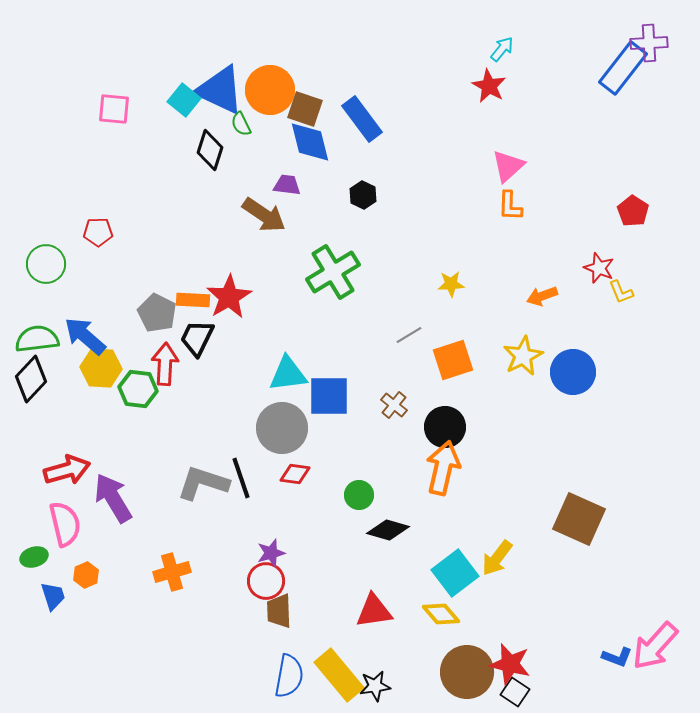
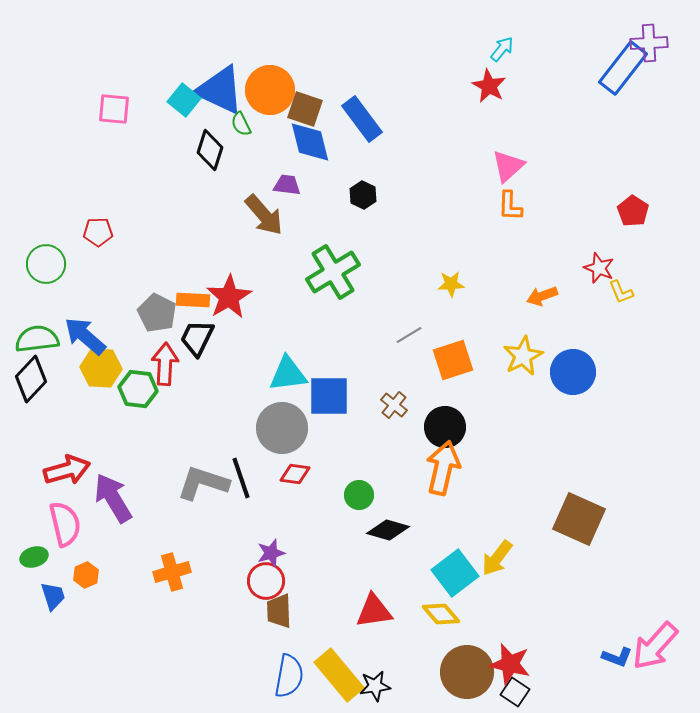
brown arrow at (264, 215): rotated 15 degrees clockwise
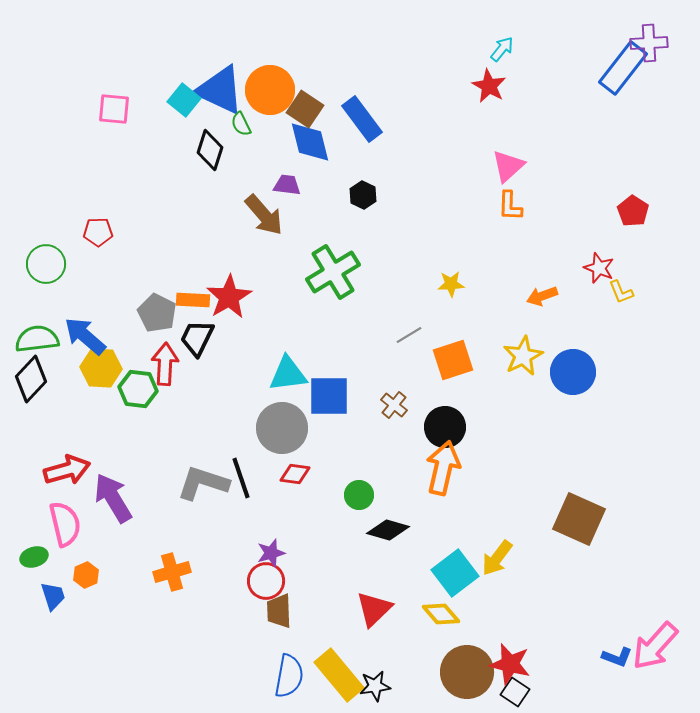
brown square at (305, 109): rotated 15 degrees clockwise
red triangle at (374, 611): moved 2 px up; rotated 36 degrees counterclockwise
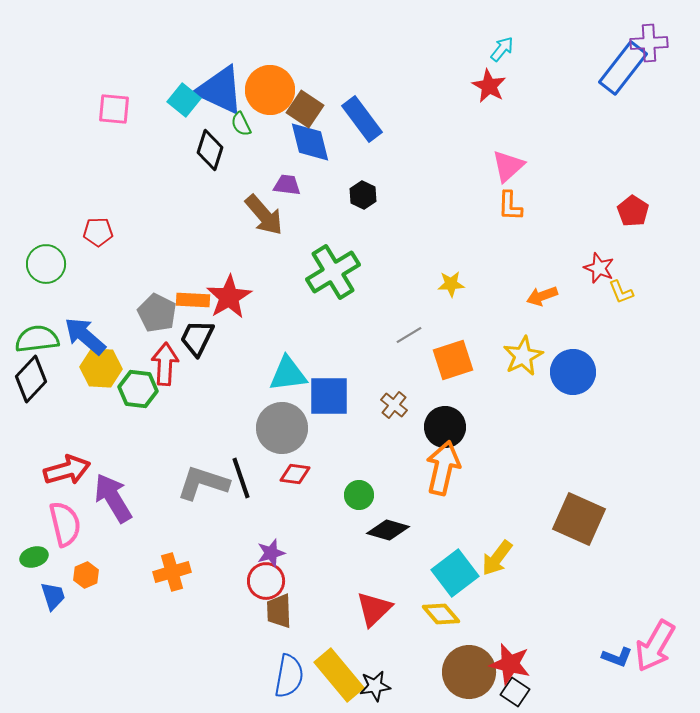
pink arrow at (655, 646): rotated 12 degrees counterclockwise
brown circle at (467, 672): moved 2 px right
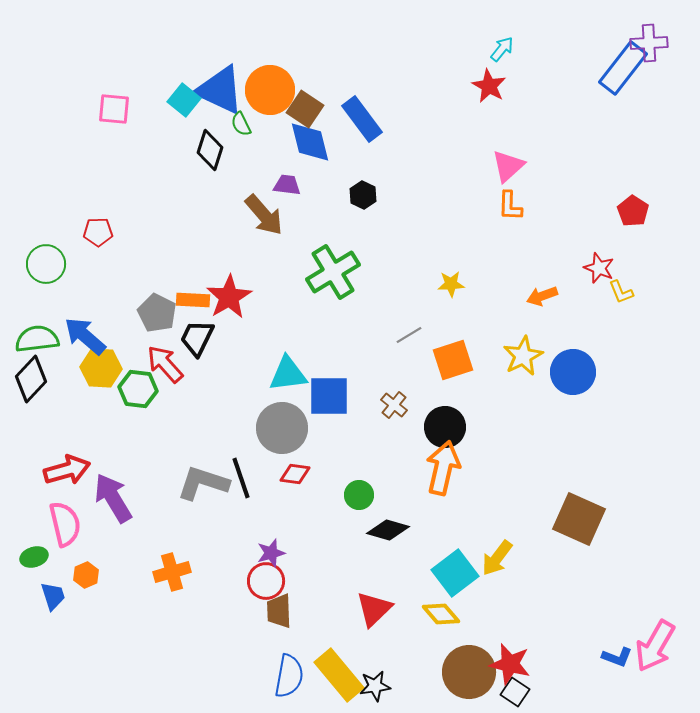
red arrow at (165, 364): rotated 45 degrees counterclockwise
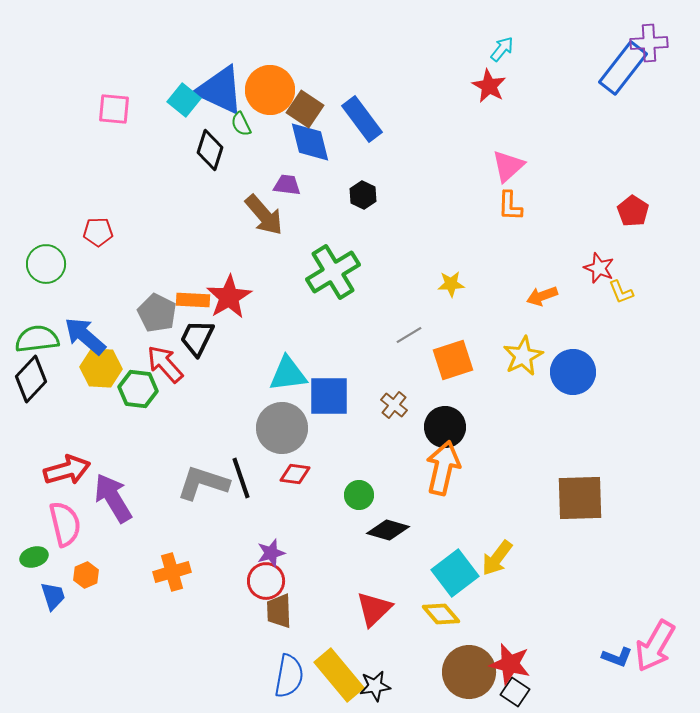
brown square at (579, 519): moved 1 px right, 21 px up; rotated 26 degrees counterclockwise
